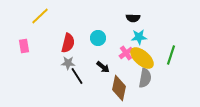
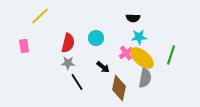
cyan circle: moved 2 px left
black line: moved 6 px down
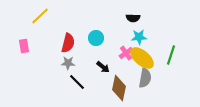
black line: rotated 12 degrees counterclockwise
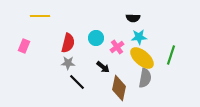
yellow line: rotated 42 degrees clockwise
pink rectangle: rotated 32 degrees clockwise
pink cross: moved 9 px left, 6 px up
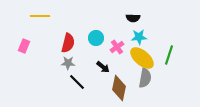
green line: moved 2 px left
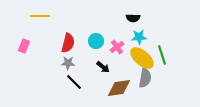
cyan circle: moved 3 px down
green line: moved 7 px left; rotated 36 degrees counterclockwise
black line: moved 3 px left
brown diamond: rotated 70 degrees clockwise
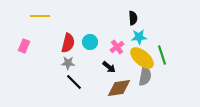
black semicircle: rotated 96 degrees counterclockwise
cyan circle: moved 6 px left, 1 px down
black arrow: moved 6 px right
gray semicircle: moved 2 px up
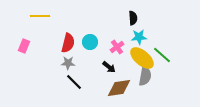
green line: rotated 30 degrees counterclockwise
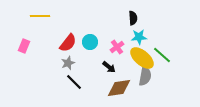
red semicircle: rotated 24 degrees clockwise
gray star: rotated 24 degrees counterclockwise
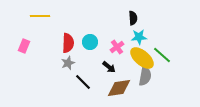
red semicircle: rotated 36 degrees counterclockwise
black line: moved 9 px right
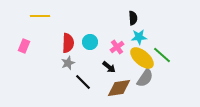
gray semicircle: moved 2 px down; rotated 24 degrees clockwise
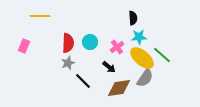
black line: moved 1 px up
